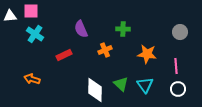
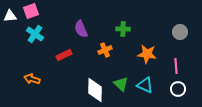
pink square: rotated 21 degrees counterclockwise
cyan triangle: rotated 30 degrees counterclockwise
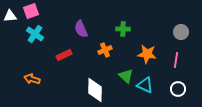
gray circle: moved 1 px right
pink line: moved 6 px up; rotated 14 degrees clockwise
green triangle: moved 5 px right, 8 px up
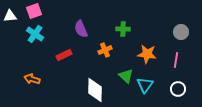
pink square: moved 3 px right
cyan triangle: rotated 42 degrees clockwise
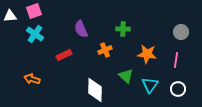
cyan triangle: moved 5 px right
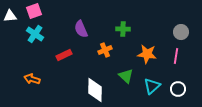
pink line: moved 4 px up
cyan triangle: moved 2 px right, 1 px down; rotated 12 degrees clockwise
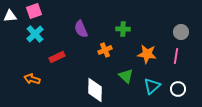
cyan cross: rotated 12 degrees clockwise
red rectangle: moved 7 px left, 2 px down
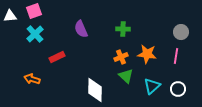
orange cross: moved 16 px right, 7 px down
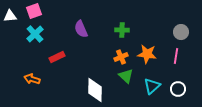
green cross: moved 1 px left, 1 px down
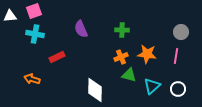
cyan cross: rotated 36 degrees counterclockwise
green triangle: moved 3 px right, 1 px up; rotated 28 degrees counterclockwise
